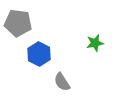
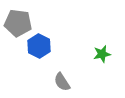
green star: moved 7 px right, 11 px down
blue hexagon: moved 8 px up
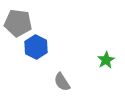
blue hexagon: moved 3 px left, 1 px down
green star: moved 4 px right, 6 px down; rotated 18 degrees counterclockwise
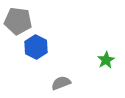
gray pentagon: moved 2 px up
gray semicircle: moved 1 px left, 1 px down; rotated 102 degrees clockwise
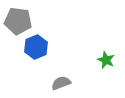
blue hexagon: rotated 10 degrees clockwise
green star: rotated 18 degrees counterclockwise
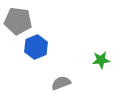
green star: moved 5 px left; rotated 30 degrees counterclockwise
